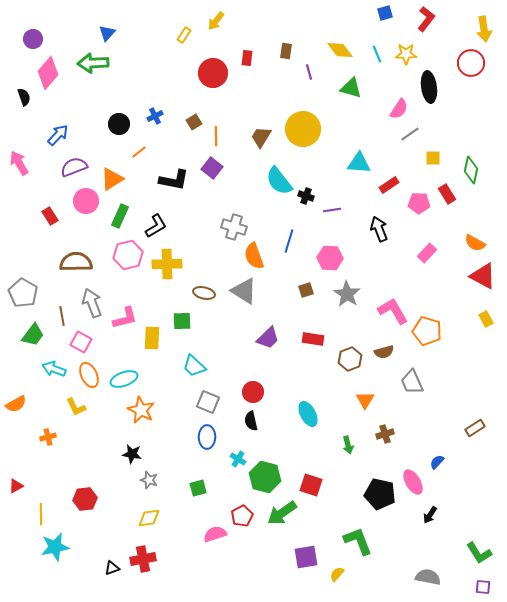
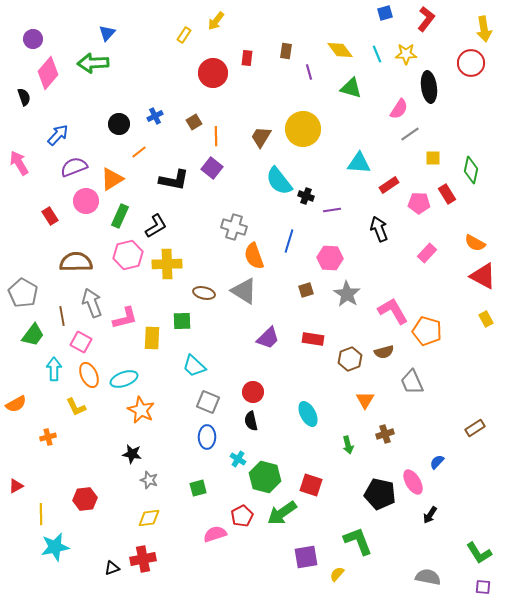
cyan arrow at (54, 369): rotated 70 degrees clockwise
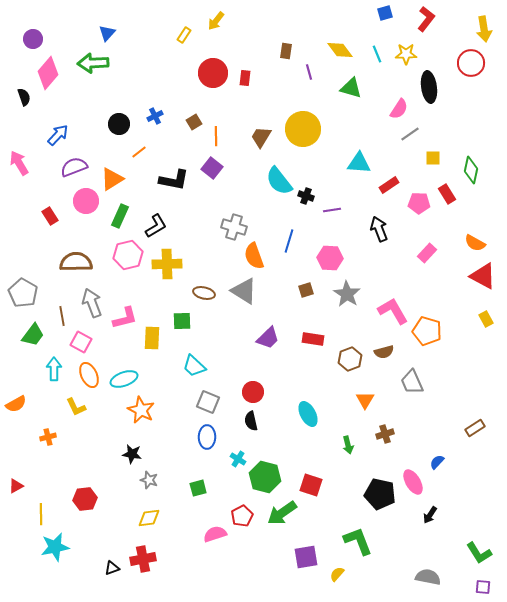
red rectangle at (247, 58): moved 2 px left, 20 px down
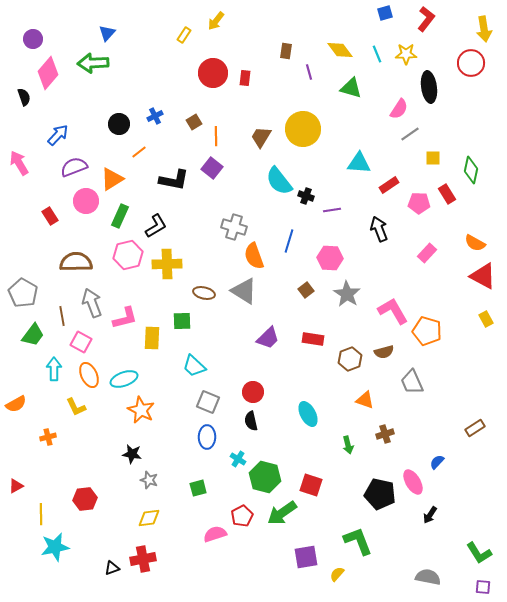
brown square at (306, 290): rotated 21 degrees counterclockwise
orange triangle at (365, 400): rotated 42 degrees counterclockwise
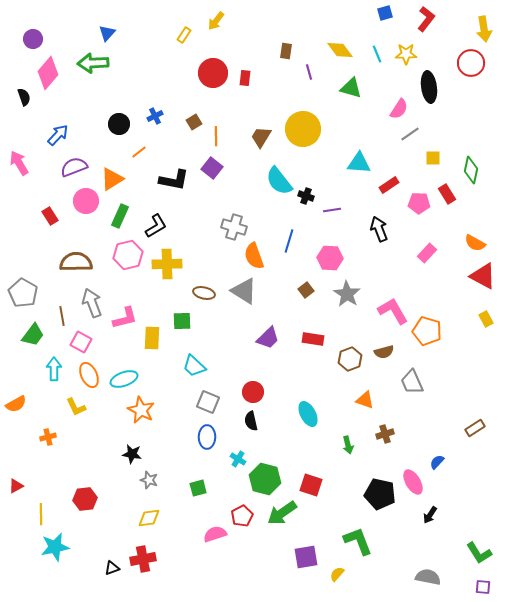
green hexagon at (265, 477): moved 2 px down
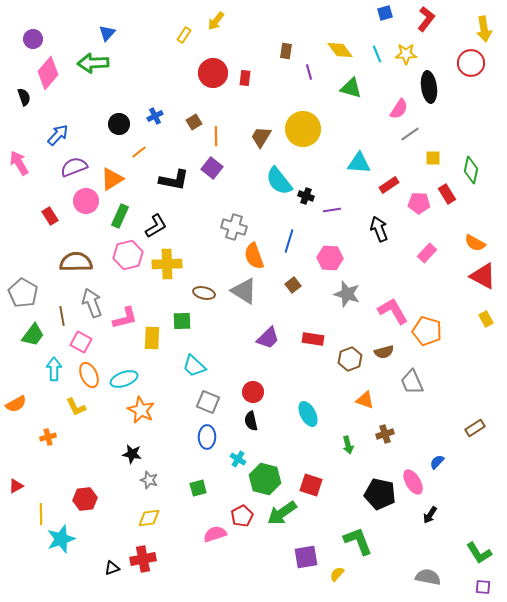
brown square at (306, 290): moved 13 px left, 5 px up
gray star at (347, 294): rotated 16 degrees counterclockwise
cyan star at (55, 547): moved 6 px right, 8 px up; rotated 8 degrees counterclockwise
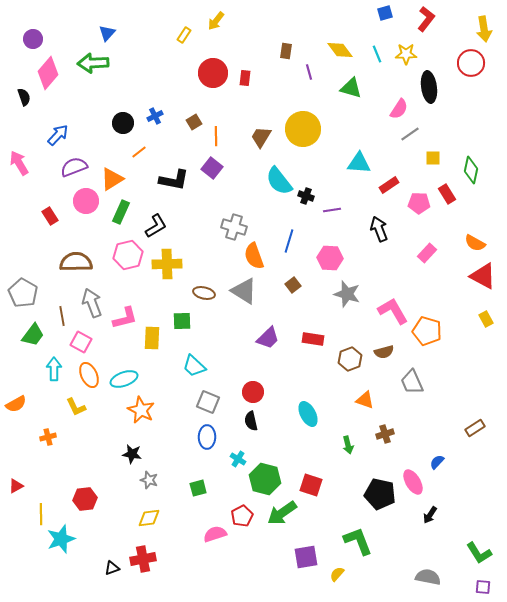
black circle at (119, 124): moved 4 px right, 1 px up
green rectangle at (120, 216): moved 1 px right, 4 px up
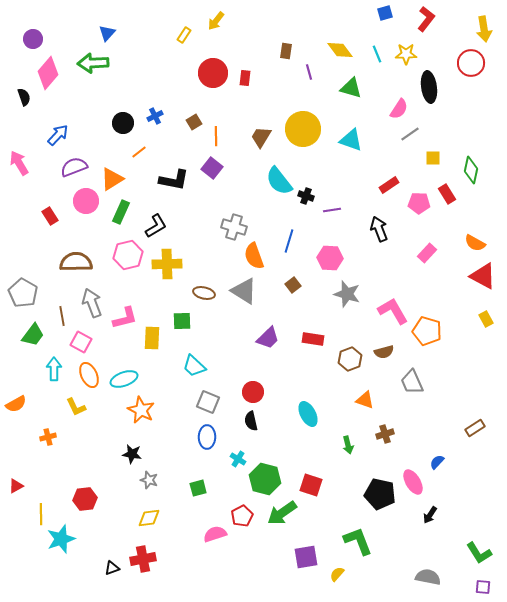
cyan triangle at (359, 163): moved 8 px left, 23 px up; rotated 15 degrees clockwise
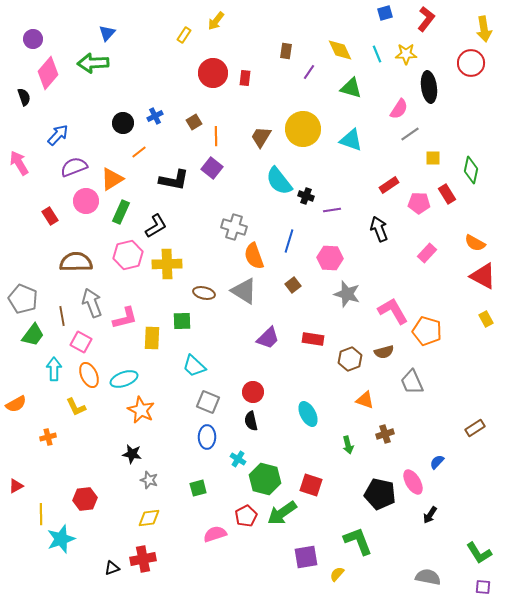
yellow diamond at (340, 50): rotated 12 degrees clockwise
purple line at (309, 72): rotated 49 degrees clockwise
gray pentagon at (23, 293): moved 6 px down; rotated 8 degrees counterclockwise
red pentagon at (242, 516): moved 4 px right
